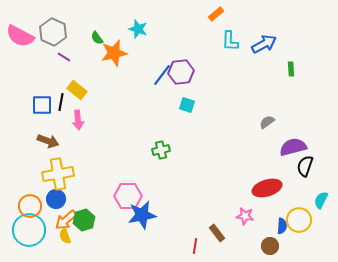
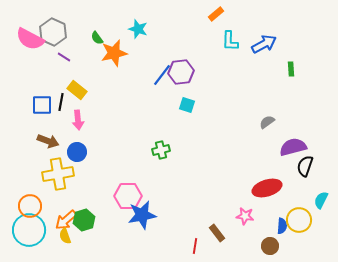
pink semicircle: moved 10 px right, 3 px down
blue circle: moved 21 px right, 47 px up
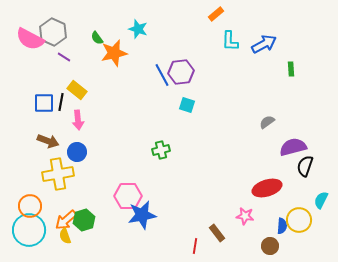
blue line: rotated 65 degrees counterclockwise
blue square: moved 2 px right, 2 px up
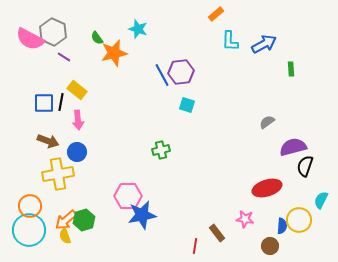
pink star: moved 3 px down
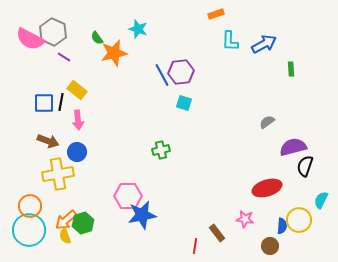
orange rectangle: rotated 21 degrees clockwise
cyan square: moved 3 px left, 2 px up
green hexagon: moved 1 px left, 3 px down
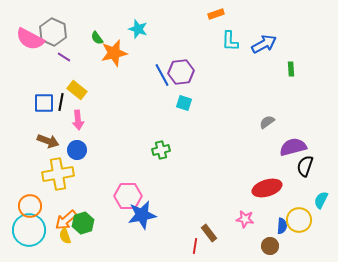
blue circle: moved 2 px up
brown rectangle: moved 8 px left
